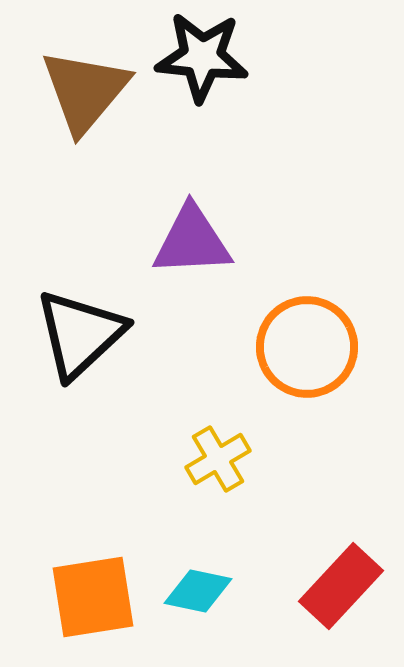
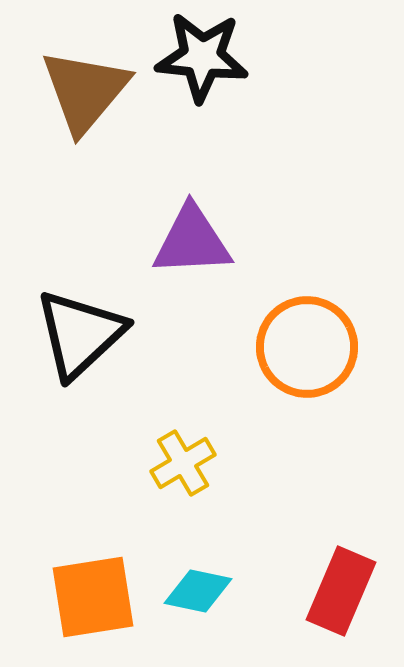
yellow cross: moved 35 px left, 4 px down
red rectangle: moved 5 px down; rotated 20 degrees counterclockwise
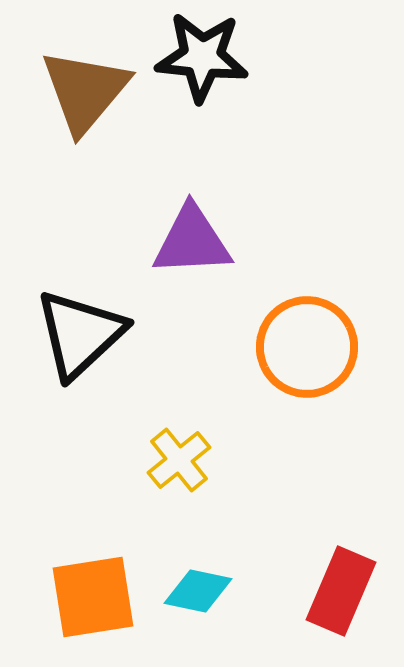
yellow cross: moved 4 px left, 3 px up; rotated 8 degrees counterclockwise
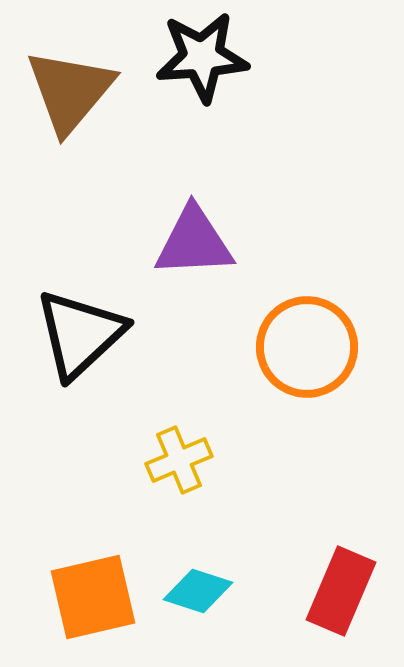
black star: rotated 10 degrees counterclockwise
brown triangle: moved 15 px left
purple triangle: moved 2 px right, 1 px down
yellow cross: rotated 16 degrees clockwise
cyan diamond: rotated 6 degrees clockwise
orange square: rotated 4 degrees counterclockwise
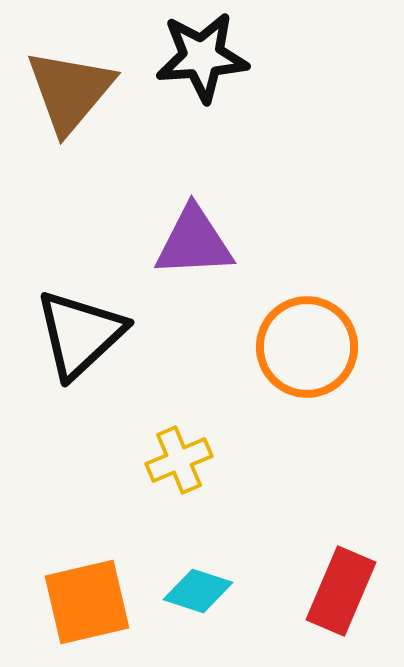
orange square: moved 6 px left, 5 px down
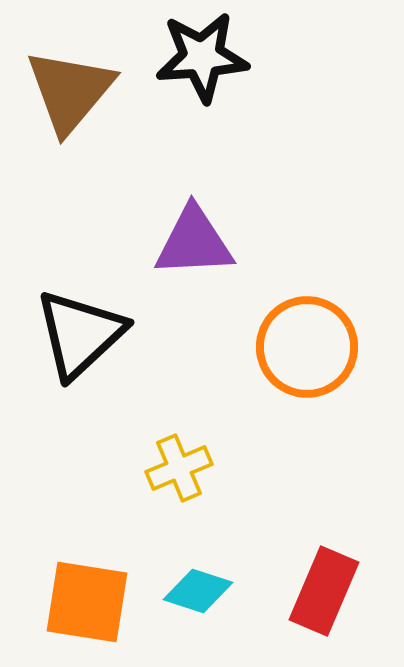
yellow cross: moved 8 px down
red rectangle: moved 17 px left
orange square: rotated 22 degrees clockwise
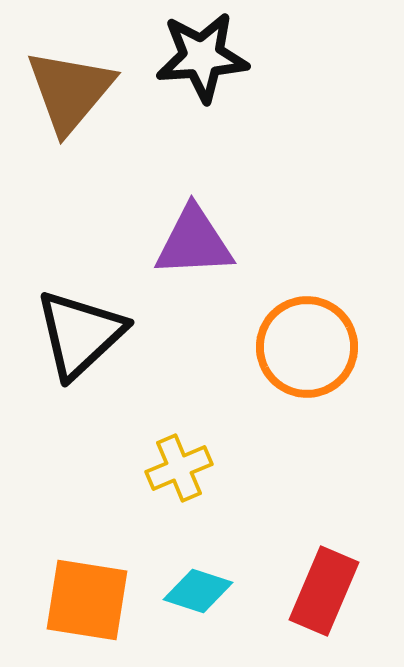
orange square: moved 2 px up
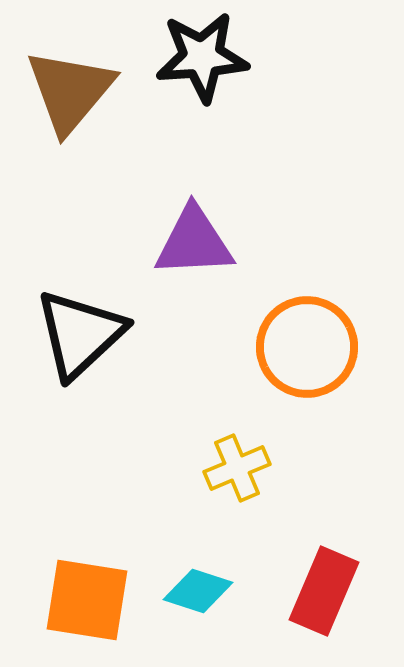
yellow cross: moved 58 px right
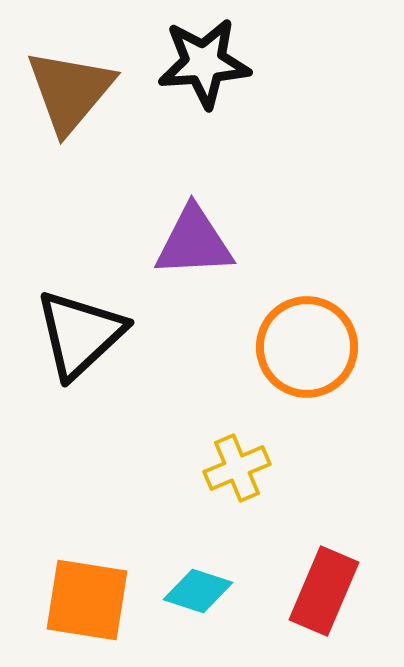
black star: moved 2 px right, 6 px down
